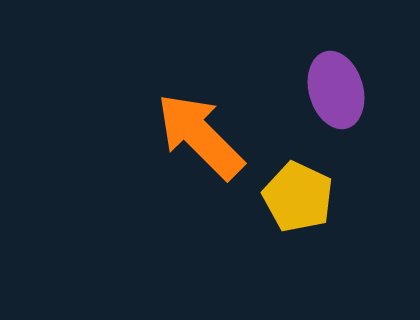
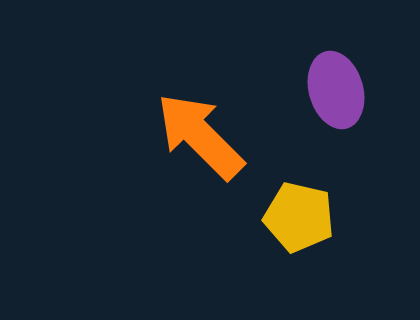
yellow pentagon: moved 1 px right, 20 px down; rotated 12 degrees counterclockwise
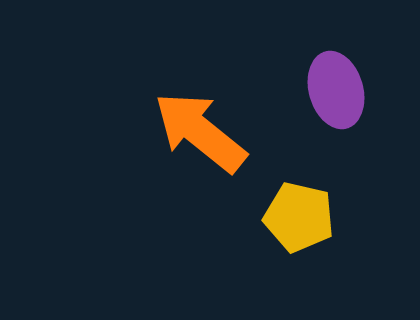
orange arrow: moved 4 px up; rotated 6 degrees counterclockwise
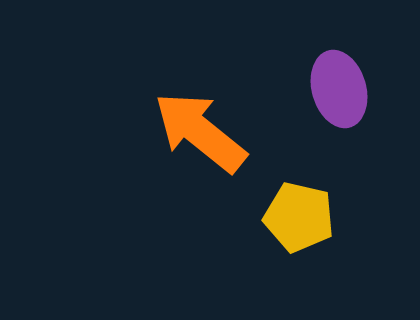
purple ellipse: moved 3 px right, 1 px up
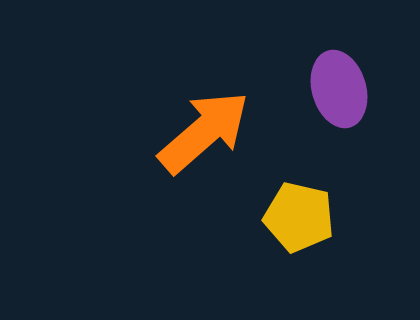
orange arrow: moved 4 px right; rotated 100 degrees clockwise
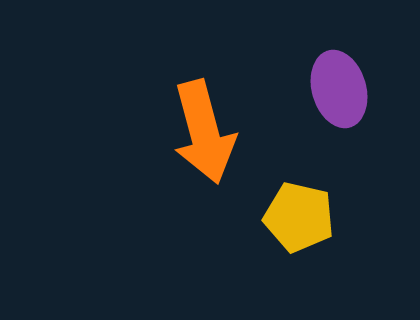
orange arrow: rotated 116 degrees clockwise
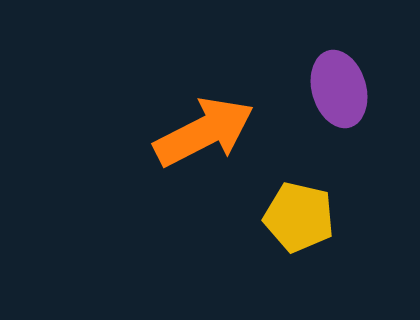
orange arrow: rotated 102 degrees counterclockwise
